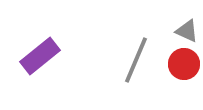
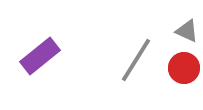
gray line: rotated 9 degrees clockwise
red circle: moved 4 px down
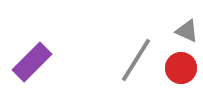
purple rectangle: moved 8 px left, 6 px down; rotated 6 degrees counterclockwise
red circle: moved 3 px left
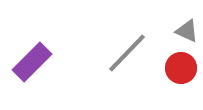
gray line: moved 9 px left, 7 px up; rotated 12 degrees clockwise
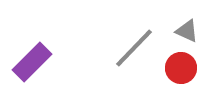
gray line: moved 7 px right, 5 px up
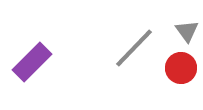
gray triangle: rotated 30 degrees clockwise
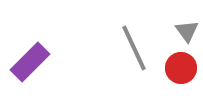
gray line: rotated 69 degrees counterclockwise
purple rectangle: moved 2 px left
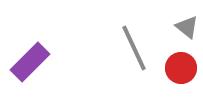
gray triangle: moved 4 px up; rotated 15 degrees counterclockwise
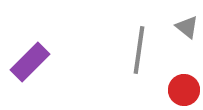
gray line: moved 5 px right, 2 px down; rotated 33 degrees clockwise
red circle: moved 3 px right, 22 px down
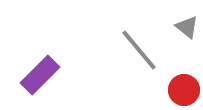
gray line: rotated 48 degrees counterclockwise
purple rectangle: moved 10 px right, 13 px down
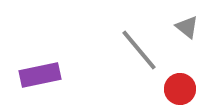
purple rectangle: rotated 33 degrees clockwise
red circle: moved 4 px left, 1 px up
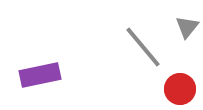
gray triangle: rotated 30 degrees clockwise
gray line: moved 4 px right, 3 px up
